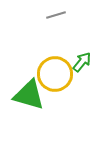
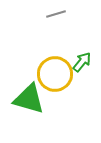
gray line: moved 1 px up
green triangle: moved 4 px down
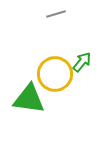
green triangle: rotated 8 degrees counterclockwise
